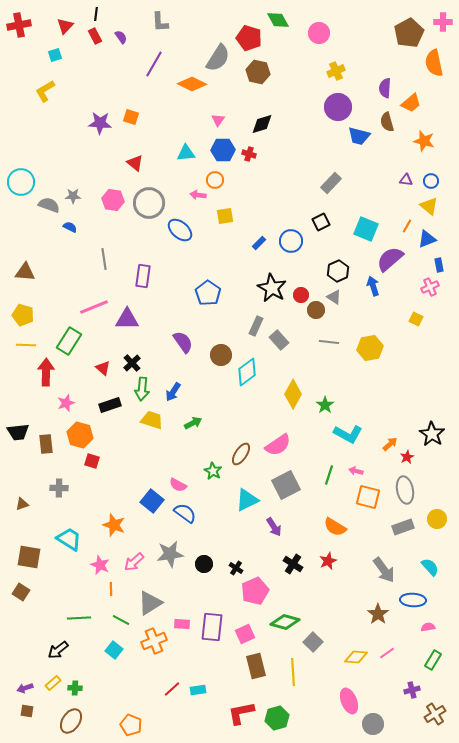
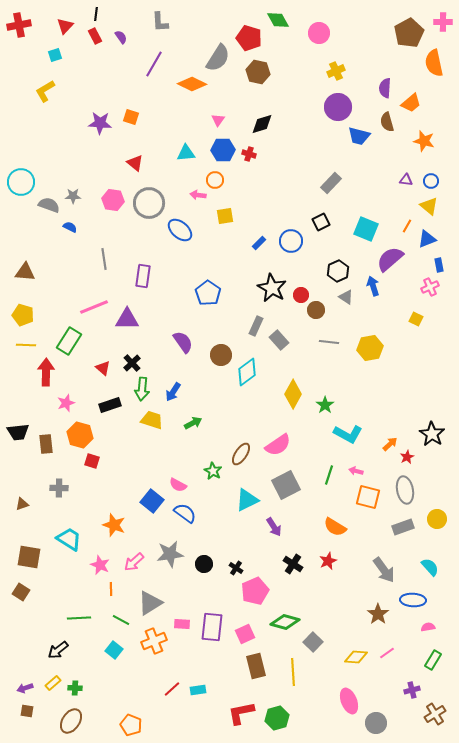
gray triangle at (334, 297): moved 12 px right
gray circle at (373, 724): moved 3 px right, 1 px up
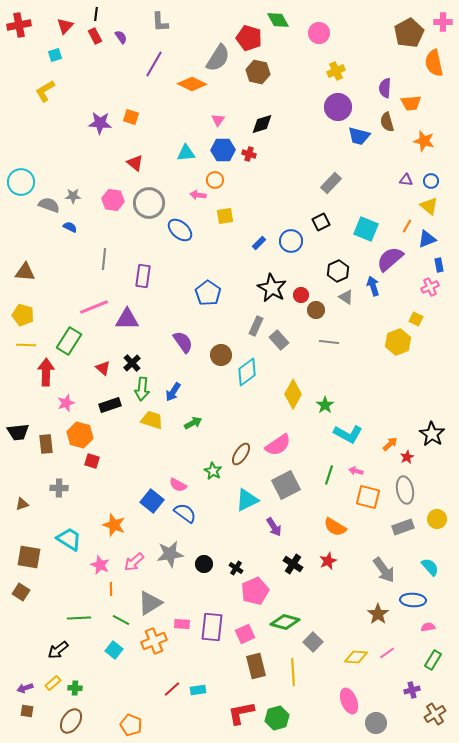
orange trapezoid at (411, 103): rotated 35 degrees clockwise
gray line at (104, 259): rotated 15 degrees clockwise
yellow hexagon at (370, 348): moved 28 px right, 6 px up; rotated 10 degrees counterclockwise
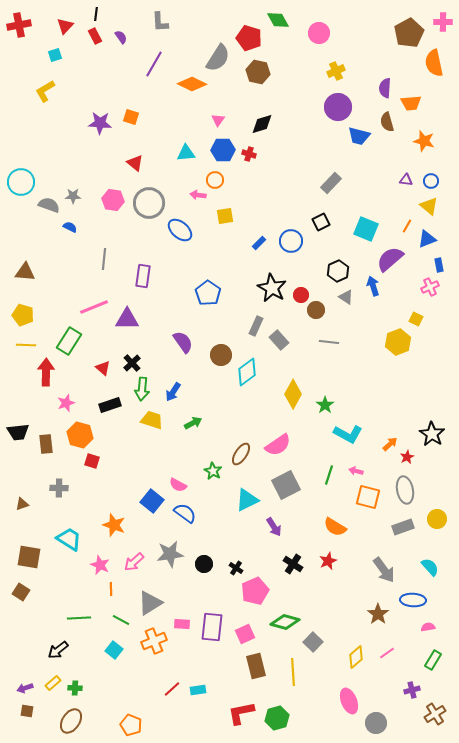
yellow diamond at (356, 657): rotated 45 degrees counterclockwise
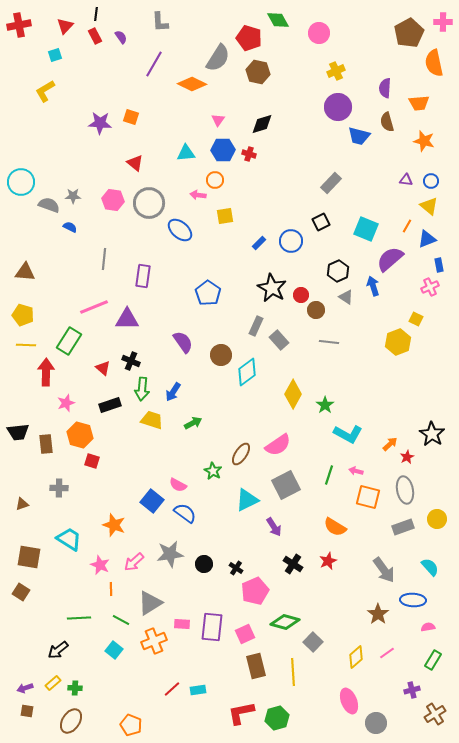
orange trapezoid at (411, 103): moved 8 px right
black cross at (132, 363): moved 1 px left, 2 px up; rotated 24 degrees counterclockwise
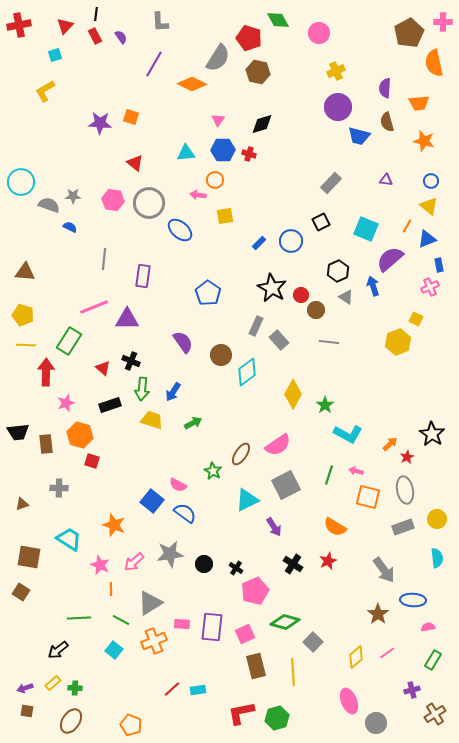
purple triangle at (406, 180): moved 20 px left
cyan semicircle at (430, 567): moved 7 px right, 9 px up; rotated 36 degrees clockwise
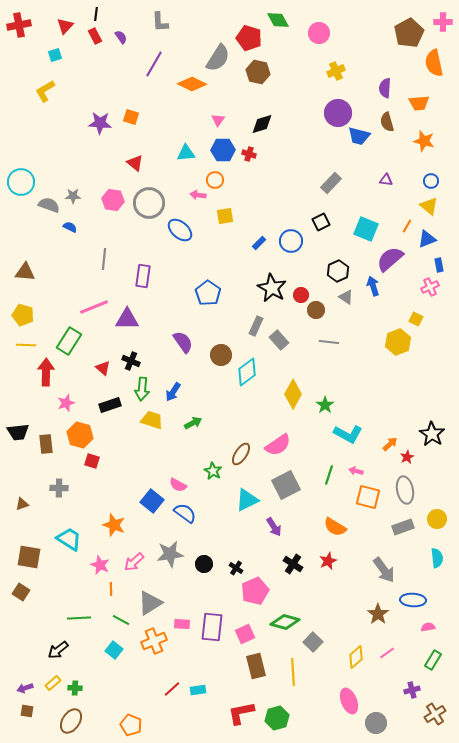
purple circle at (338, 107): moved 6 px down
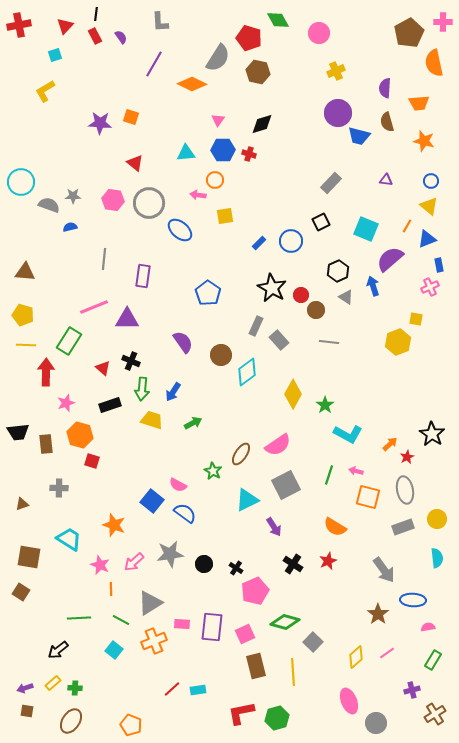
blue semicircle at (70, 227): rotated 40 degrees counterclockwise
yellow square at (416, 319): rotated 16 degrees counterclockwise
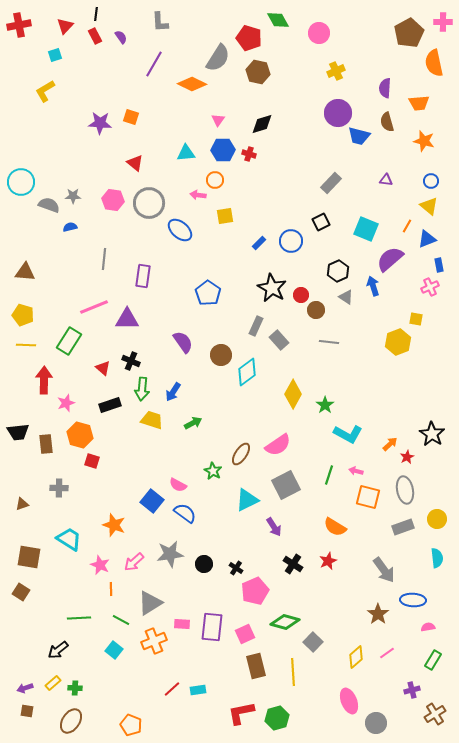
red arrow at (46, 372): moved 2 px left, 8 px down
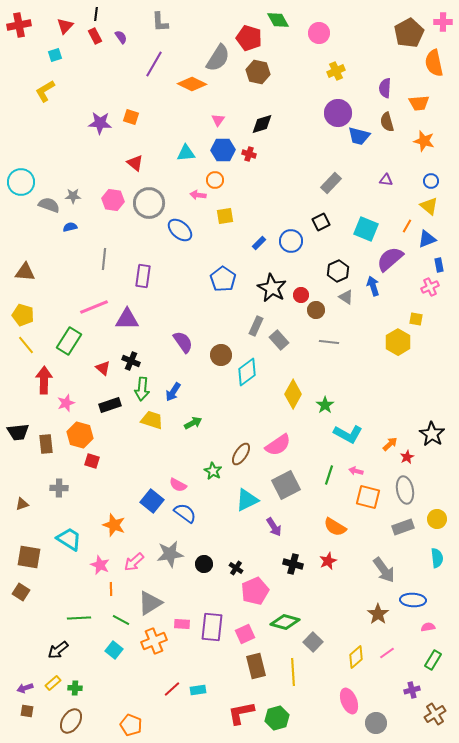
blue pentagon at (208, 293): moved 15 px right, 14 px up
yellow hexagon at (398, 342): rotated 10 degrees counterclockwise
yellow line at (26, 345): rotated 48 degrees clockwise
black cross at (293, 564): rotated 18 degrees counterclockwise
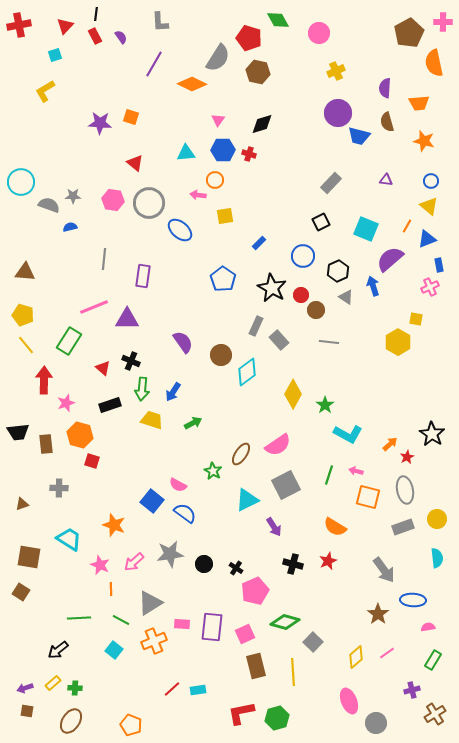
blue circle at (291, 241): moved 12 px right, 15 px down
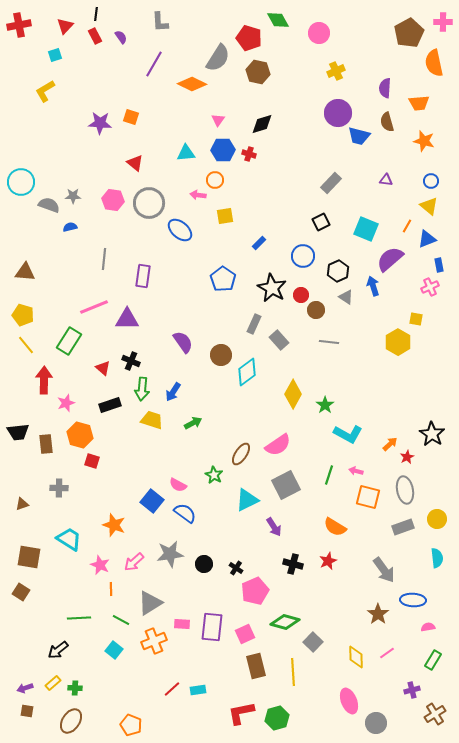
gray rectangle at (256, 326): moved 2 px left, 2 px up
green star at (213, 471): moved 1 px right, 4 px down
yellow diamond at (356, 657): rotated 50 degrees counterclockwise
